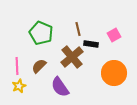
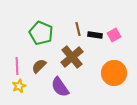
black rectangle: moved 4 px right, 9 px up
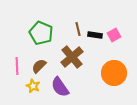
yellow star: moved 14 px right; rotated 24 degrees counterclockwise
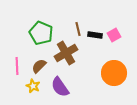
brown cross: moved 6 px left, 4 px up; rotated 10 degrees clockwise
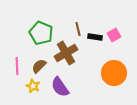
black rectangle: moved 2 px down
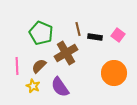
pink square: moved 4 px right; rotated 24 degrees counterclockwise
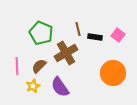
orange circle: moved 1 px left
yellow star: rotated 24 degrees clockwise
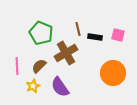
pink square: rotated 24 degrees counterclockwise
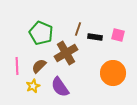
brown line: rotated 32 degrees clockwise
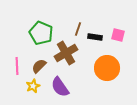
orange circle: moved 6 px left, 5 px up
